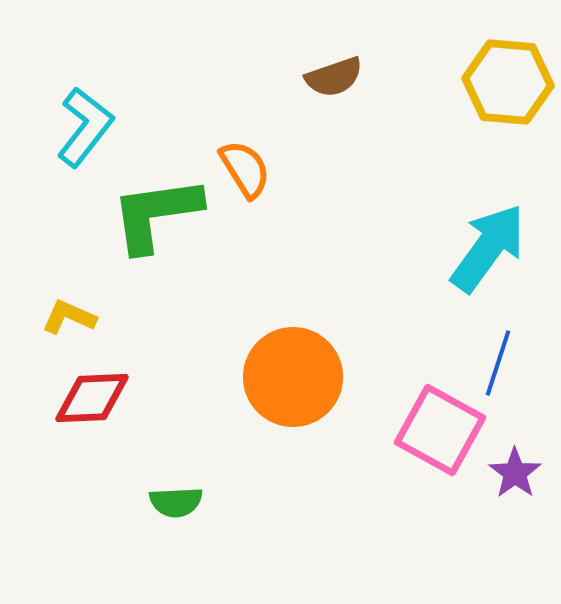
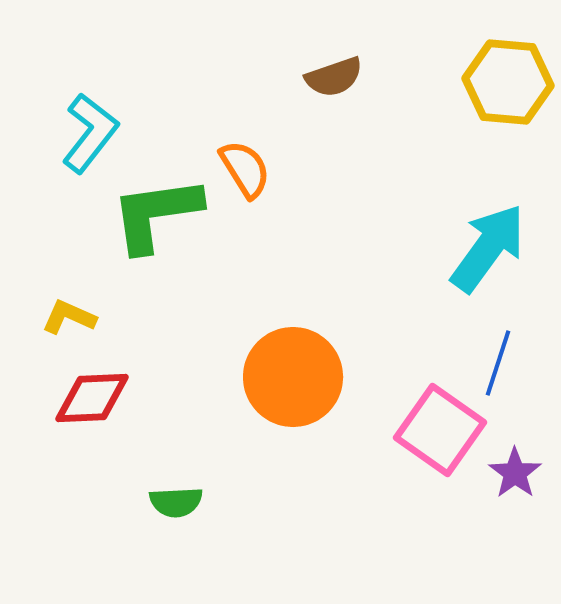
cyan L-shape: moved 5 px right, 6 px down
pink square: rotated 6 degrees clockwise
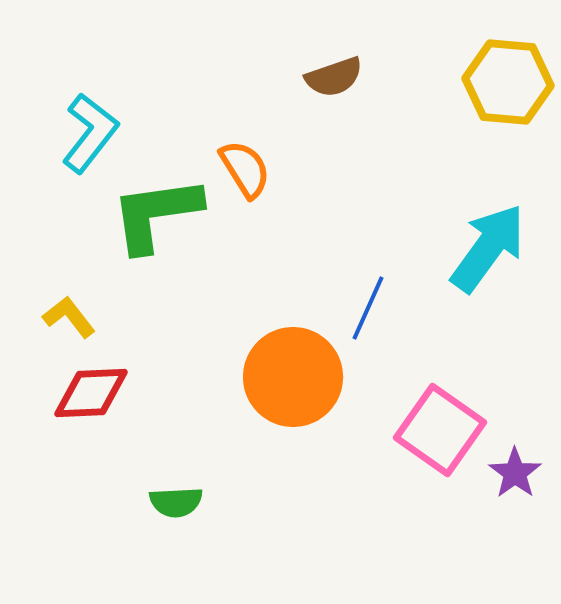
yellow L-shape: rotated 28 degrees clockwise
blue line: moved 130 px left, 55 px up; rotated 6 degrees clockwise
red diamond: moved 1 px left, 5 px up
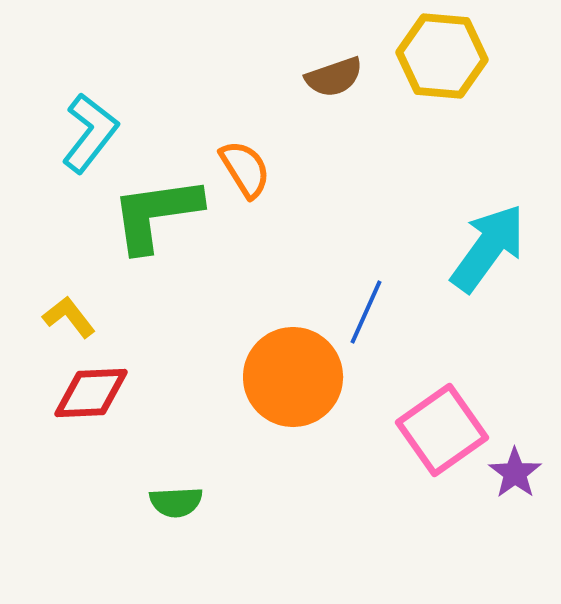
yellow hexagon: moved 66 px left, 26 px up
blue line: moved 2 px left, 4 px down
pink square: moved 2 px right; rotated 20 degrees clockwise
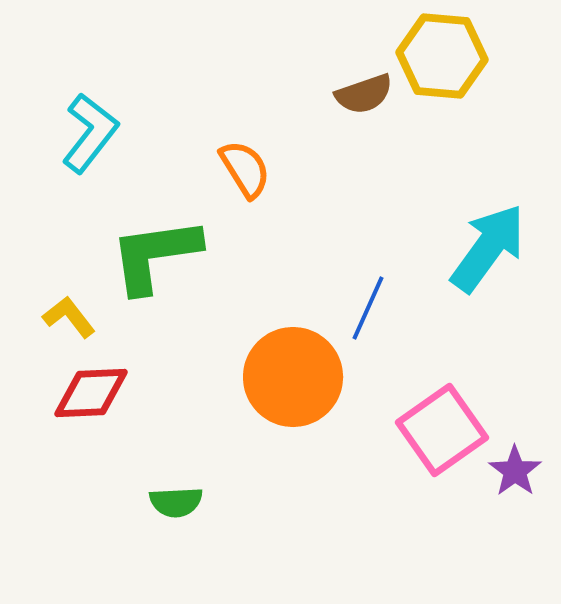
brown semicircle: moved 30 px right, 17 px down
green L-shape: moved 1 px left, 41 px down
blue line: moved 2 px right, 4 px up
purple star: moved 2 px up
